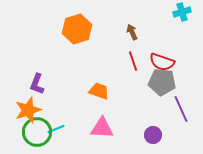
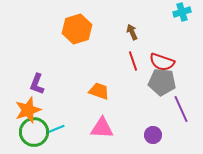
green circle: moved 3 px left
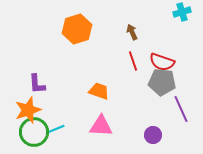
purple L-shape: rotated 25 degrees counterclockwise
pink triangle: moved 1 px left, 2 px up
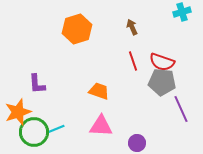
brown arrow: moved 5 px up
orange star: moved 10 px left, 2 px down
purple circle: moved 16 px left, 8 px down
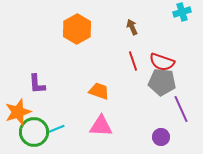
orange hexagon: rotated 12 degrees counterclockwise
purple circle: moved 24 px right, 6 px up
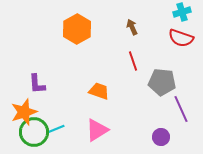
red semicircle: moved 19 px right, 24 px up
orange star: moved 6 px right
pink triangle: moved 4 px left, 4 px down; rotated 35 degrees counterclockwise
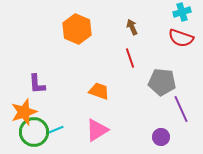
orange hexagon: rotated 8 degrees counterclockwise
red line: moved 3 px left, 3 px up
cyan line: moved 1 px left, 1 px down
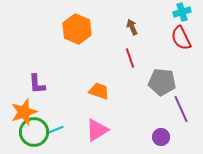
red semicircle: rotated 45 degrees clockwise
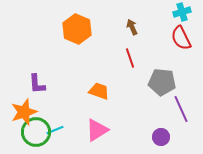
green circle: moved 2 px right
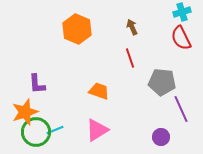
orange star: moved 1 px right
